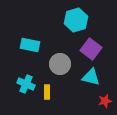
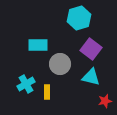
cyan hexagon: moved 3 px right, 2 px up
cyan rectangle: moved 8 px right; rotated 12 degrees counterclockwise
cyan cross: rotated 36 degrees clockwise
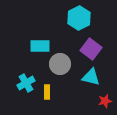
cyan hexagon: rotated 10 degrees counterclockwise
cyan rectangle: moved 2 px right, 1 px down
cyan cross: moved 1 px up
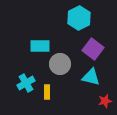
purple square: moved 2 px right
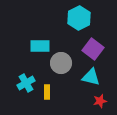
gray circle: moved 1 px right, 1 px up
red star: moved 5 px left
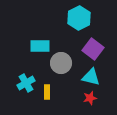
red star: moved 10 px left, 3 px up
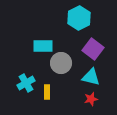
cyan rectangle: moved 3 px right
red star: moved 1 px right, 1 px down
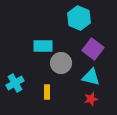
cyan hexagon: rotated 10 degrees counterclockwise
cyan cross: moved 11 px left
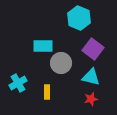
cyan cross: moved 3 px right
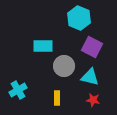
purple square: moved 1 px left, 2 px up; rotated 10 degrees counterclockwise
gray circle: moved 3 px right, 3 px down
cyan triangle: moved 1 px left
cyan cross: moved 7 px down
yellow rectangle: moved 10 px right, 6 px down
red star: moved 2 px right, 1 px down; rotated 24 degrees clockwise
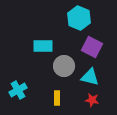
red star: moved 1 px left
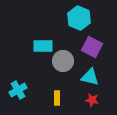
gray circle: moved 1 px left, 5 px up
